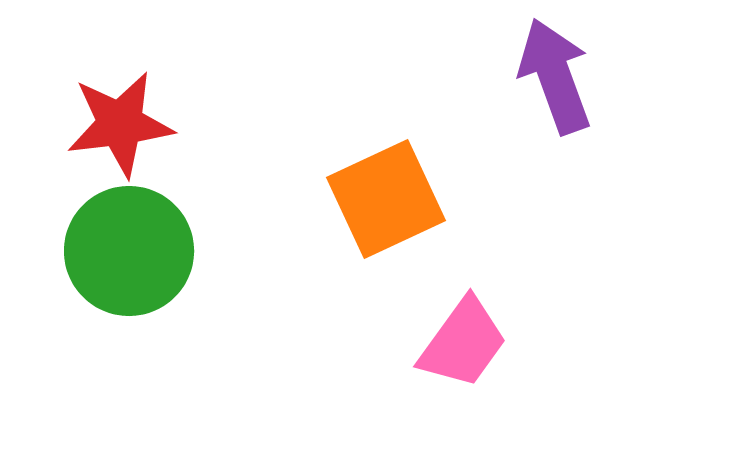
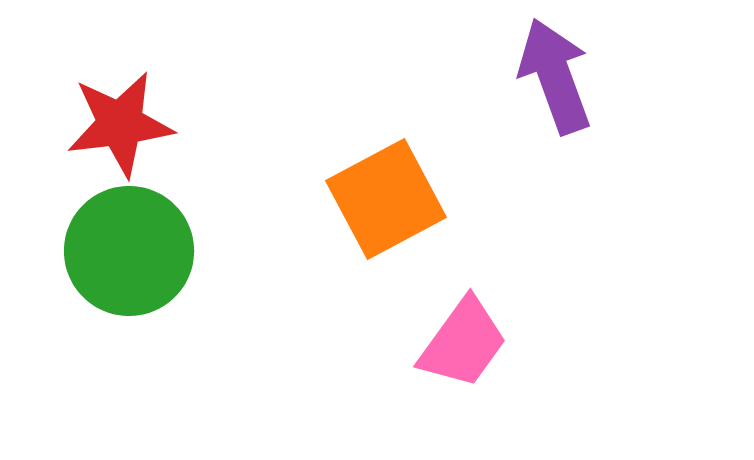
orange square: rotated 3 degrees counterclockwise
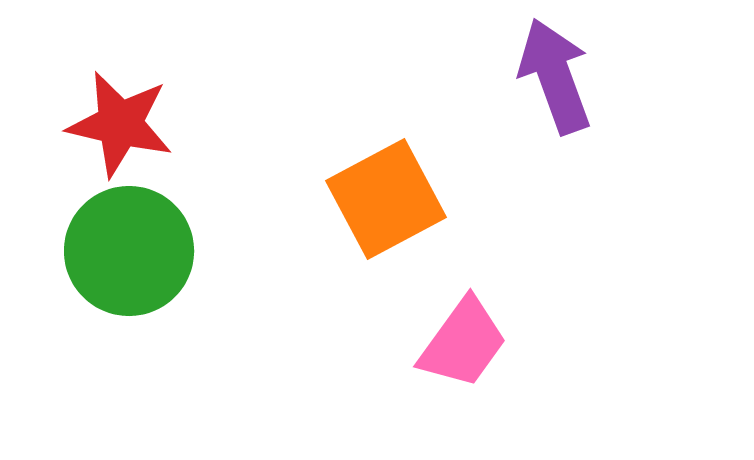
red star: rotated 20 degrees clockwise
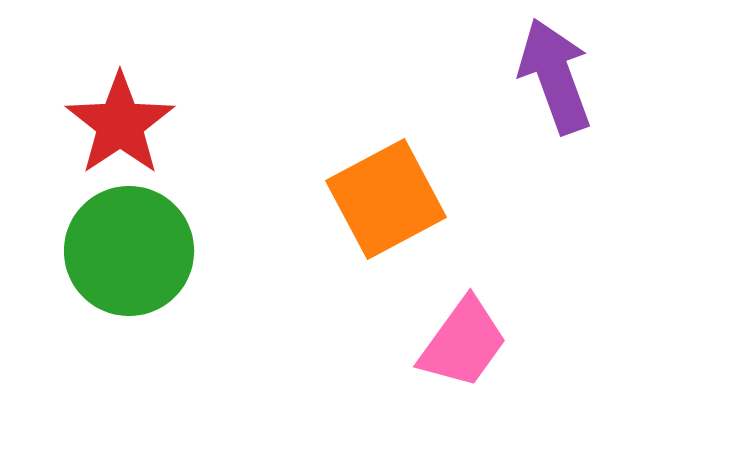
red star: rotated 25 degrees clockwise
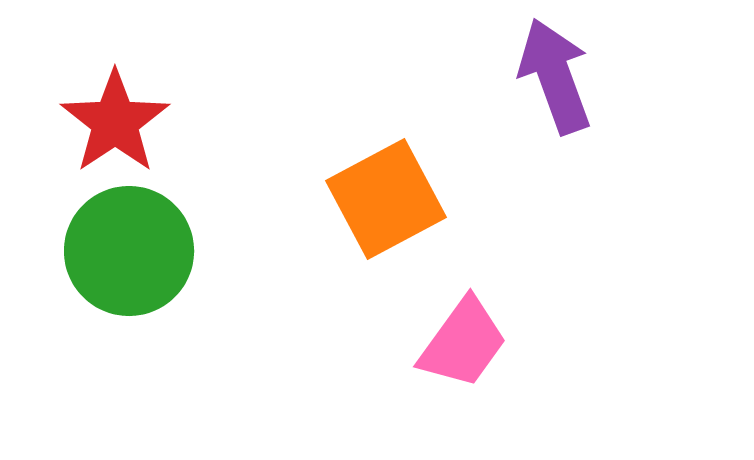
red star: moved 5 px left, 2 px up
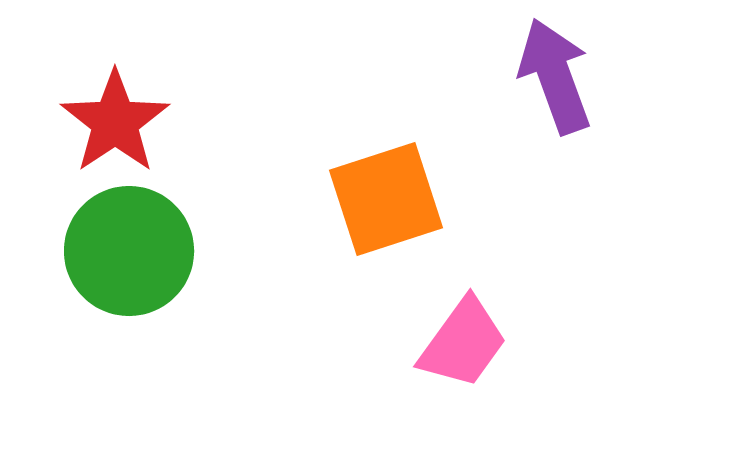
orange square: rotated 10 degrees clockwise
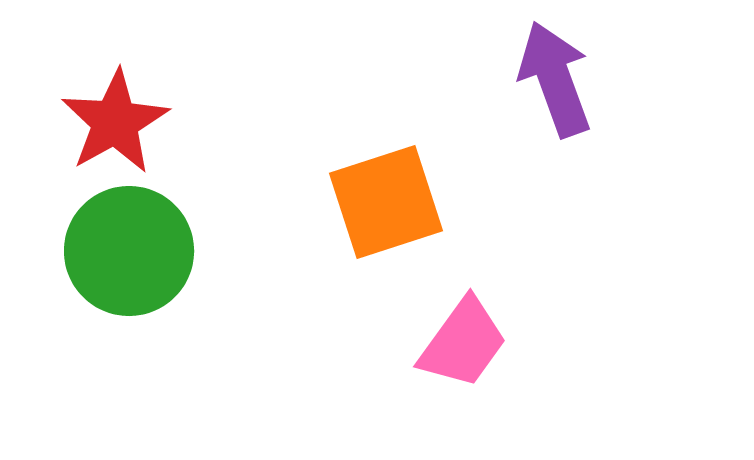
purple arrow: moved 3 px down
red star: rotated 5 degrees clockwise
orange square: moved 3 px down
